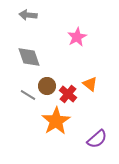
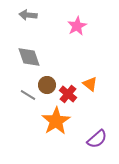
pink star: moved 11 px up
brown circle: moved 1 px up
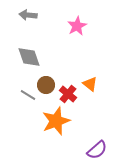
brown circle: moved 1 px left
orange star: rotated 12 degrees clockwise
purple semicircle: moved 11 px down
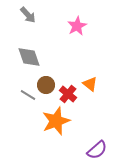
gray arrow: rotated 138 degrees counterclockwise
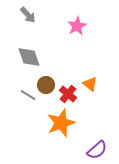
orange star: moved 5 px right, 2 px down
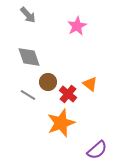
brown circle: moved 2 px right, 3 px up
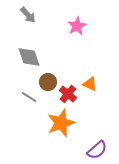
orange triangle: rotated 14 degrees counterclockwise
gray line: moved 1 px right, 2 px down
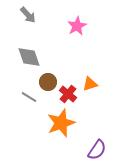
orange triangle: rotated 42 degrees counterclockwise
purple semicircle: rotated 15 degrees counterclockwise
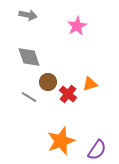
gray arrow: rotated 36 degrees counterclockwise
orange star: moved 18 px down
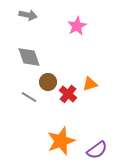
purple semicircle: rotated 20 degrees clockwise
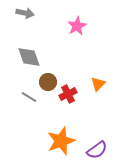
gray arrow: moved 3 px left, 2 px up
orange triangle: moved 8 px right; rotated 28 degrees counterclockwise
red cross: rotated 24 degrees clockwise
